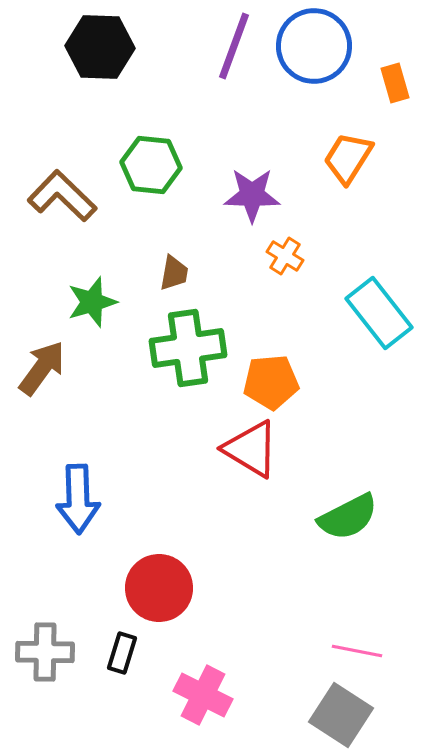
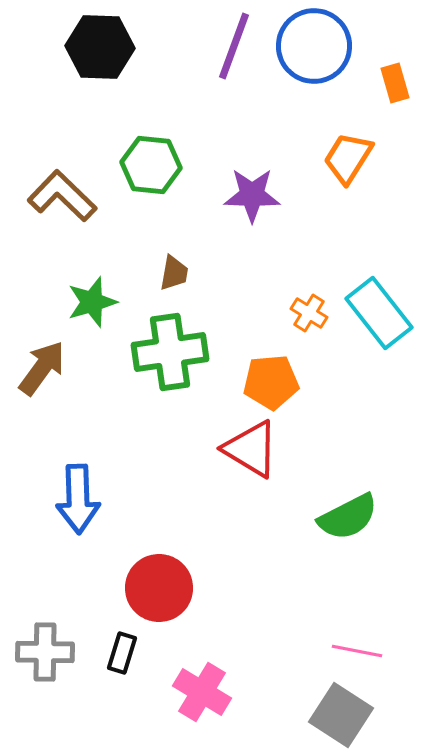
orange cross: moved 24 px right, 57 px down
green cross: moved 18 px left, 4 px down
pink cross: moved 1 px left, 3 px up; rotated 4 degrees clockwise
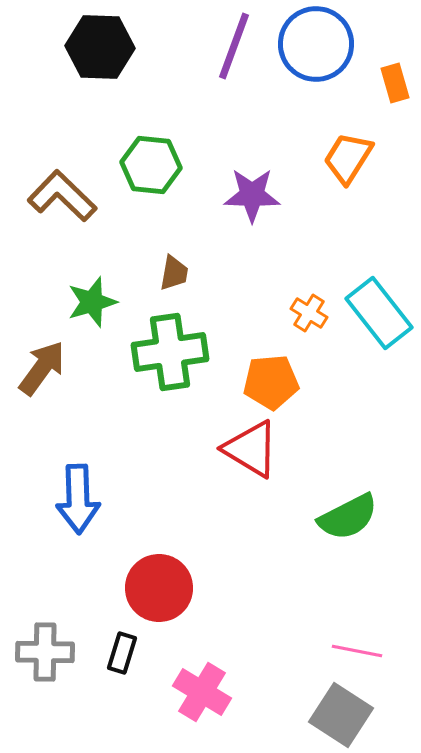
blue circle: moved 2 px right, 2 px up
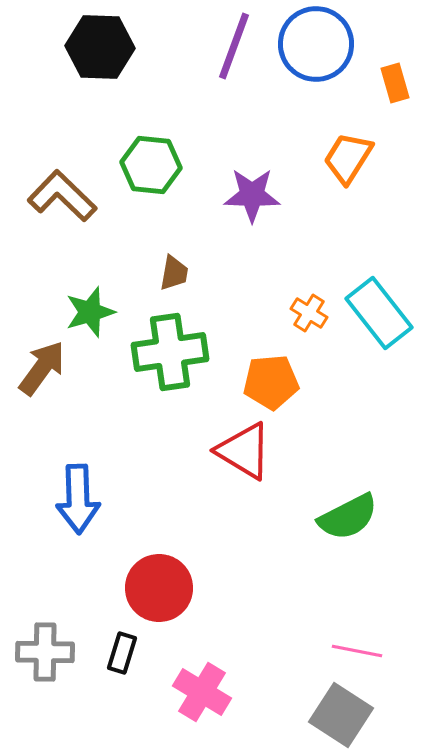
green star: moved 2 px left, 10 px down
red triangle: moved 7 px left, 2 px down
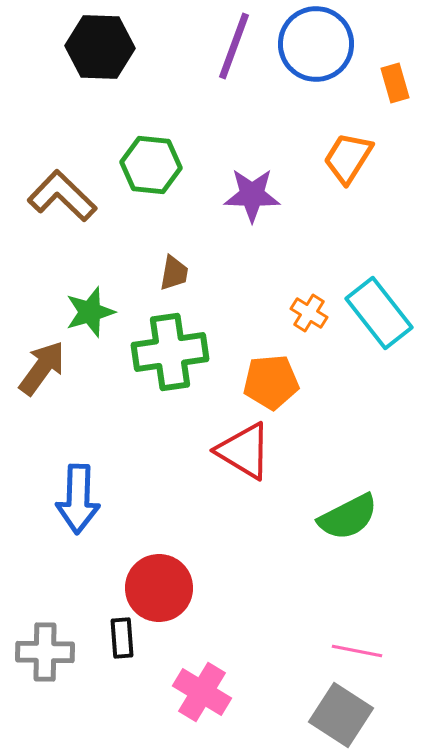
blue arrow: rotated 4 degrees clockwise
black rectangle: moved 15 px up; rotated 21 degrees counterclockwise
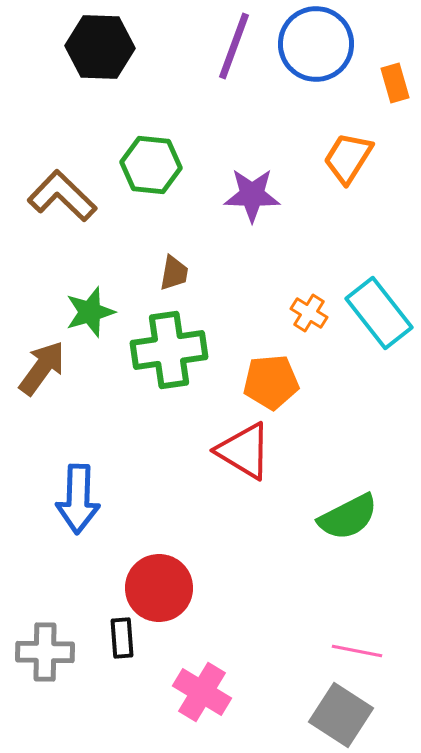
green cross: moved 1 px left, 2 px up
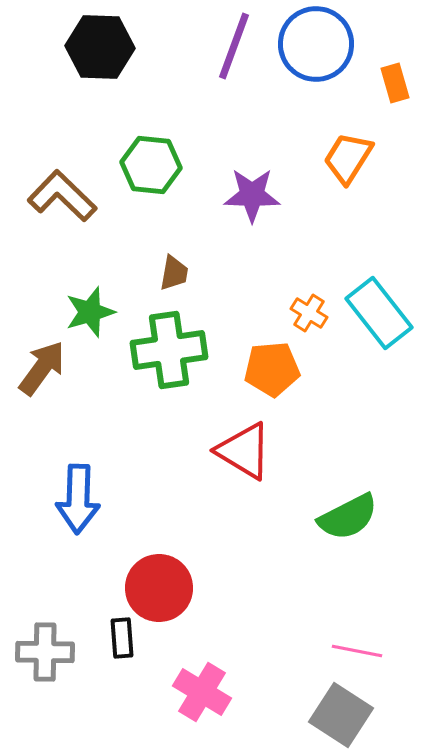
orange pentagon: moved 1 px right, 13 px up
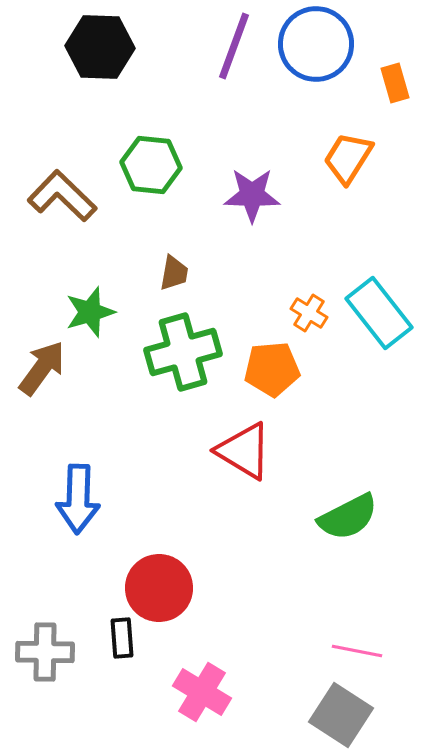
green cross: moved 14 px right, 2 px down; rotated 8 degrees counterclockwise
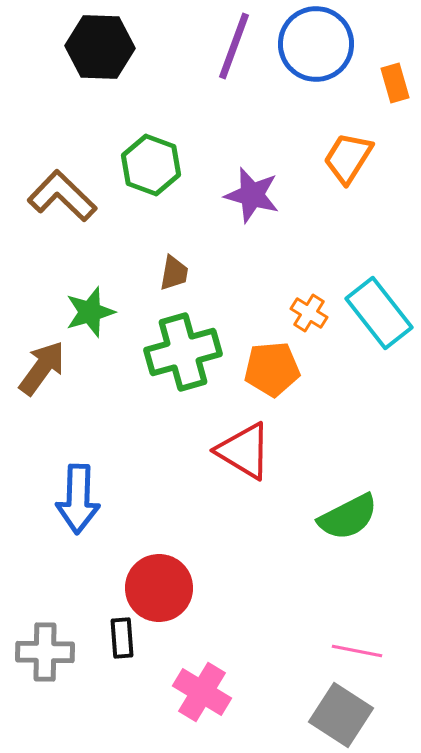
green hexagon: rotated 14 degrees clockwise
purple star: rotated 14 degrees clockwise
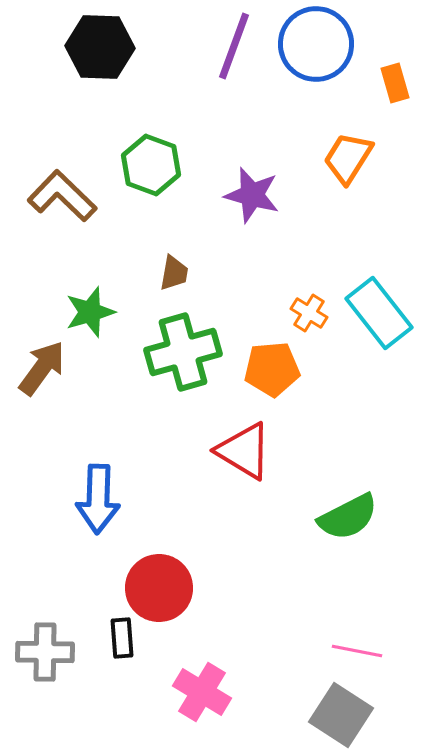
blue arrow: moved 20 px right
